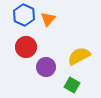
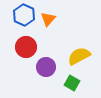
green square: moved 2 px up
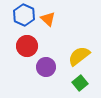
orange triangle: rotated 28 degrees counterclockwise
red circle: moved 1 px right, 1 px up
yellow semicircle: rotated 10 degrees counterclockwise
green square: moved 8 px right; rotated 21 degrees clockwise
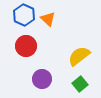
red circle: moved 1 px left
purple circle: moved 4 px left, 12 px down
green square: moved 1 px down
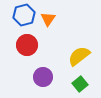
blue hexagon: rotated 20 degrees clockwise
orange triangle: rotated 21 degrees clockwise
red circle: moved 1 px right, 1 px up
purple circle: moved 1 px right, 2 px up
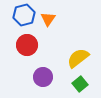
yellow semicircle: moved 1 px left, 2 px down
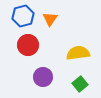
blue hexagon: moved 1 px left, 1 px down
orange triangle: moved 2 px right
red circle: moved 1 px right
yellow semicircle: moved 5 px up; rotated 30 degrees clockwise
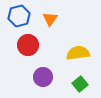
blue hexagon: moved 4 px left
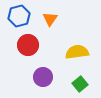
yellow semicircle: moved 1 px left, 1 px up
